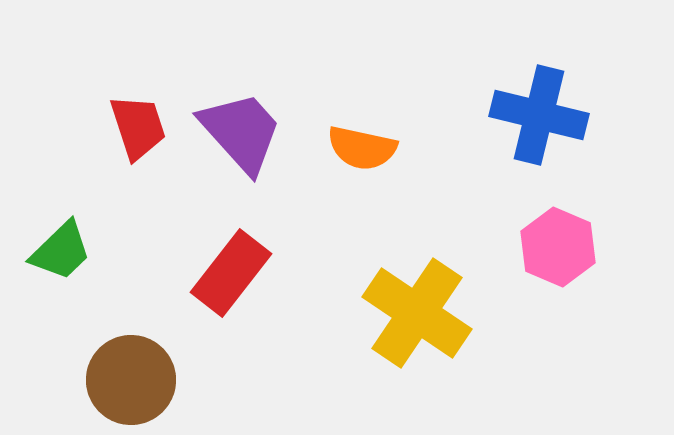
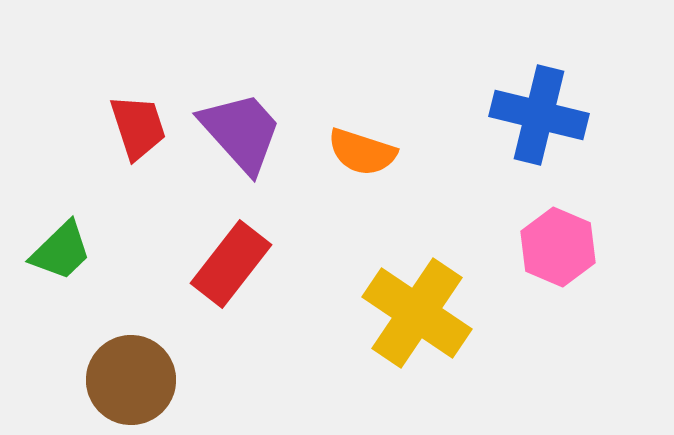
orange semicircle: moved 4 px down; rotated 6 degrees clockwise
red rectangle: moved 9 px up
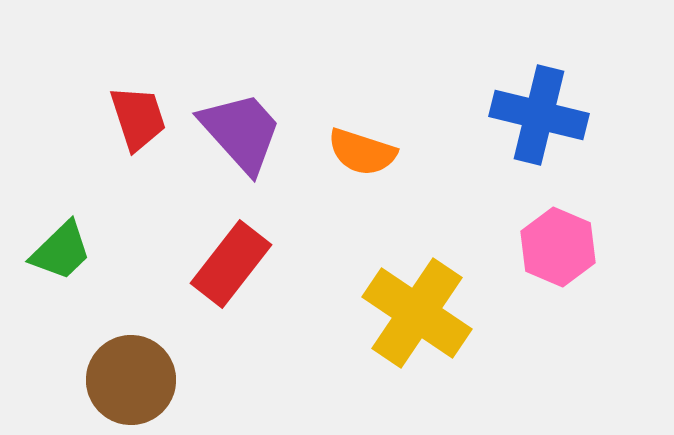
red trapezoid: moved 9 px up
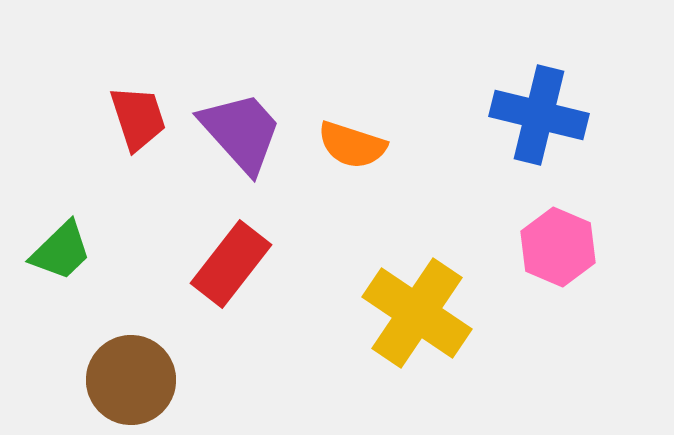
orange semicircle: moved 10 px left, 7 px up
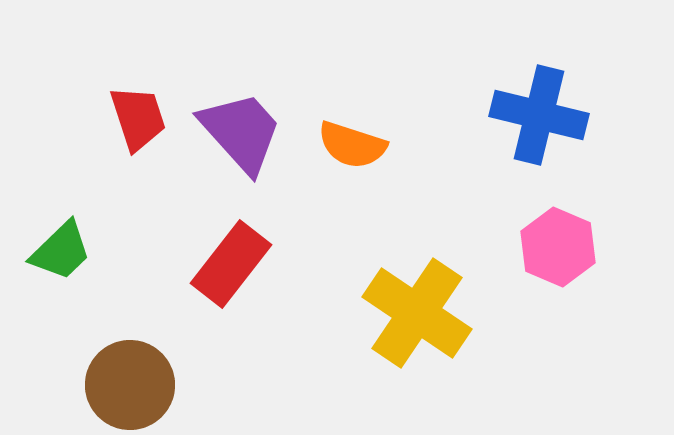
brown circle: moved 1 px left, 5 px down
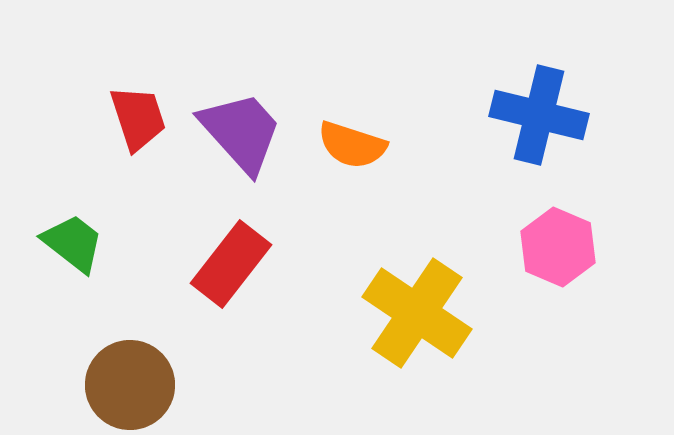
green trapezoid: moved 12 px right, 8 px up; rotated 98 degrees counterclockwise
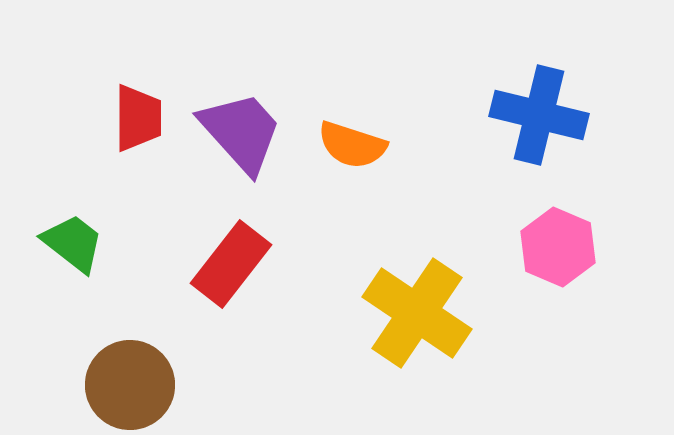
red trapezoid: rotated 18 degrees clockwise
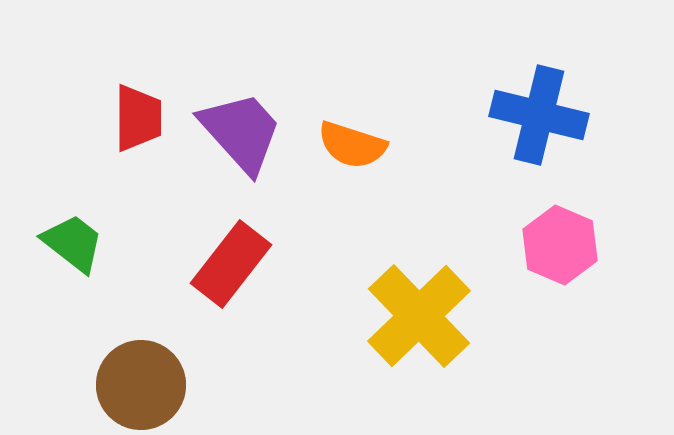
pink hexagon: moved 2 px right, 2 px up
yellow cross: moved 2 px right, 3 px down; rotated 12 degrees clockwise
brown circle: moved 11 px right
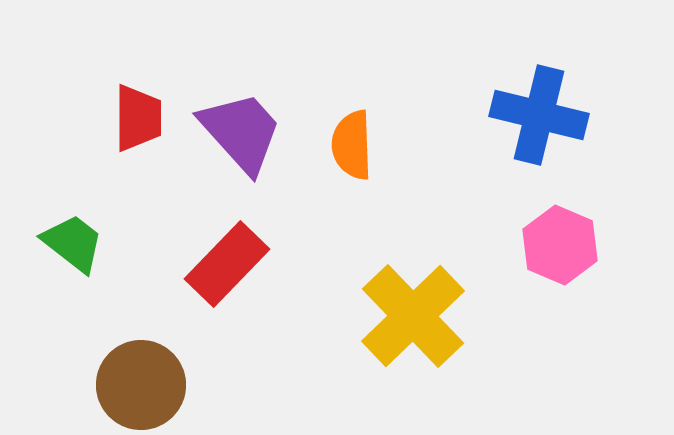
orange semicircle: rotated 70 degrees clockwise
red rectangle: moved 4 px left; rotated 6 degrees clockwise
yellow cross: moved 6 px left
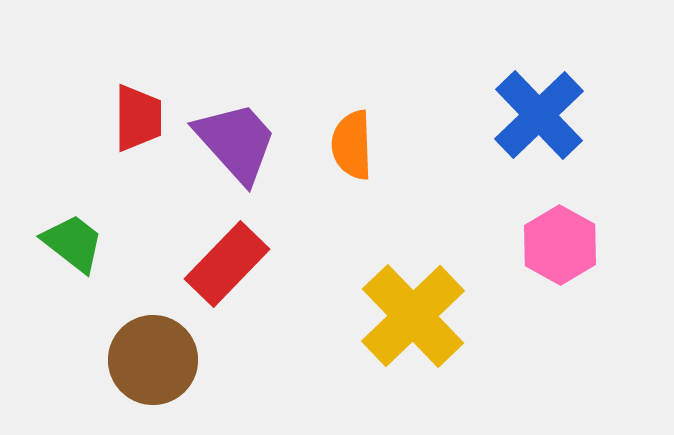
blue cross: rotated 32 degrees clockwise
purple trapezoid: moved 5 px left, 10 px down
pink hexagon: rotated 6 degrees clockwise
brown circle: moved 12 px right, 25 px up
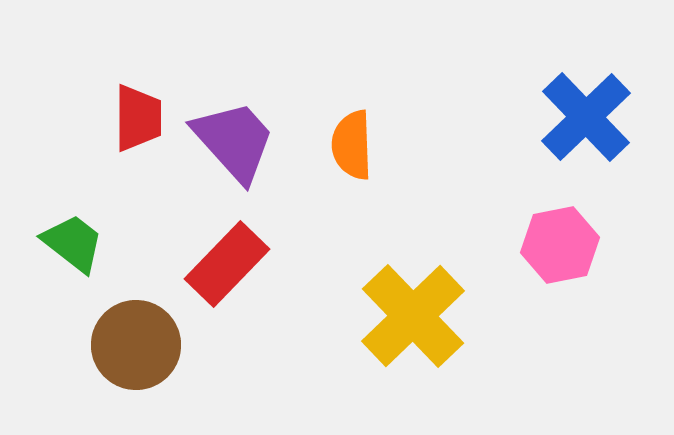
blue cross: moved 47 px right, 2 px down
purple trapezoid: moved 2 px left, 1 px up
pink hexagon: rotated 20 degrees clockwise
brown circle: moved 17 px left, 15 px up
